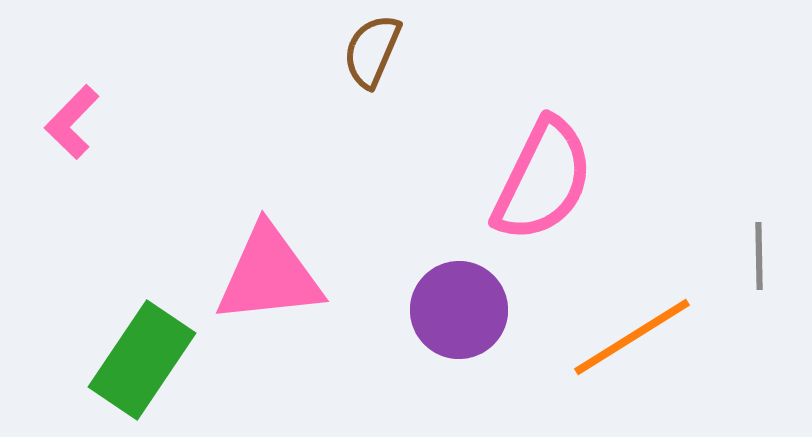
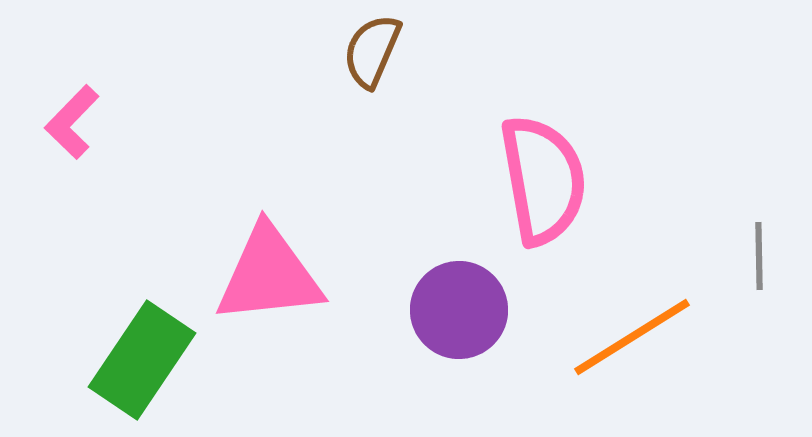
pink semicircle: rotated 36 degrees counterclockwise
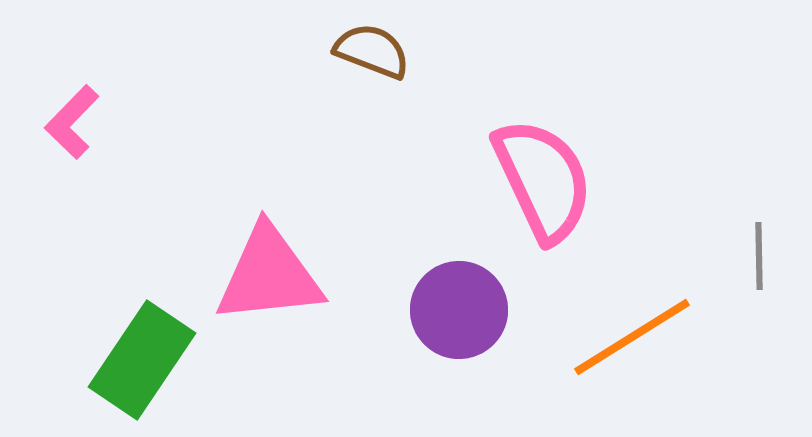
brown semicircle: rotated 88 degrees clockwise
pink semicircle: rotated 15 degrees counterclockwise
